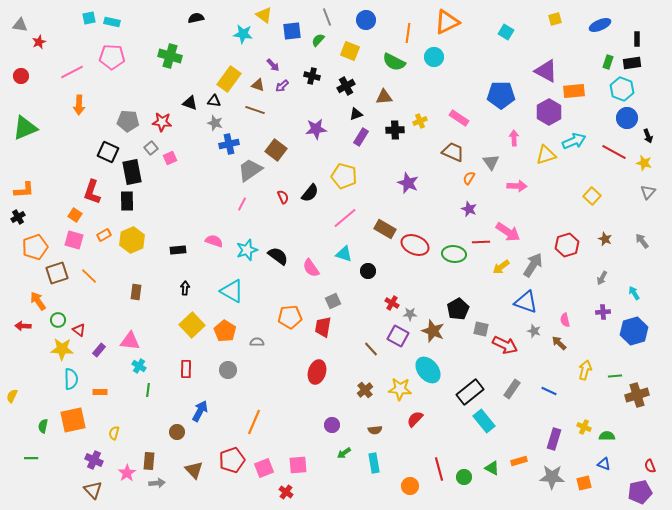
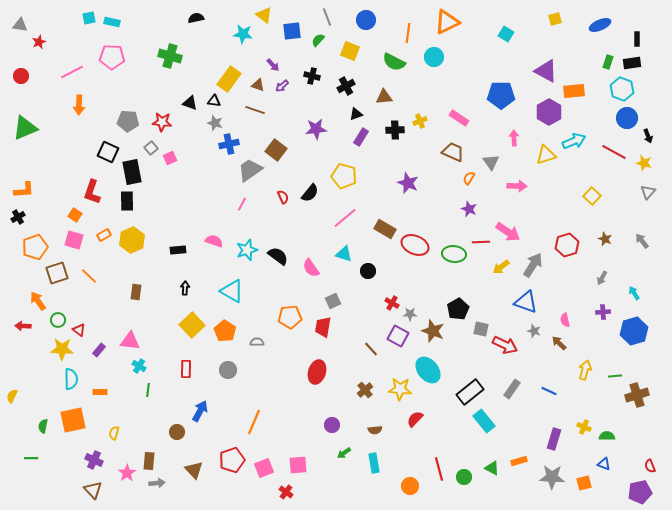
cyan square at (506, 32): moved 2 px down
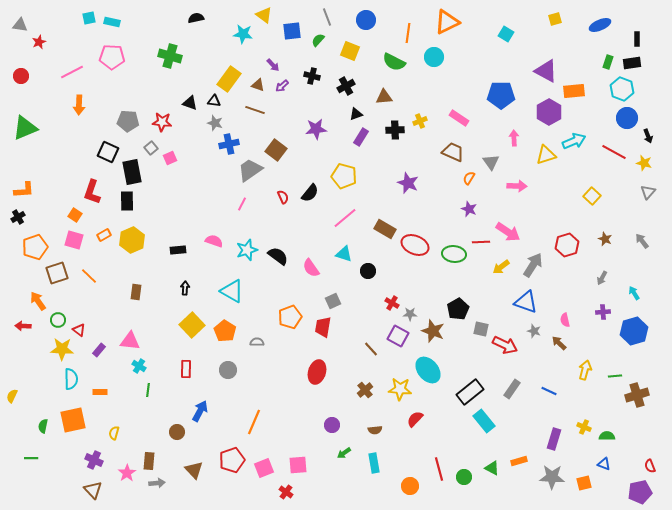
orange pentagon at (290, 317): rotated 15 degrees counterclockwise
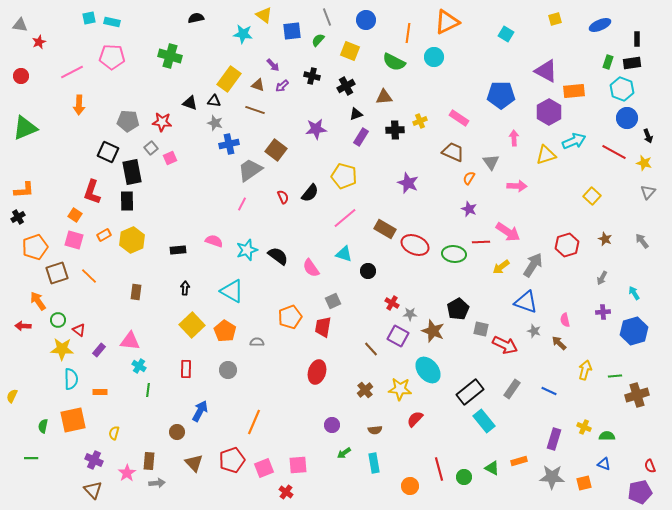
brown triangle at (194, 470): moved 7 px up
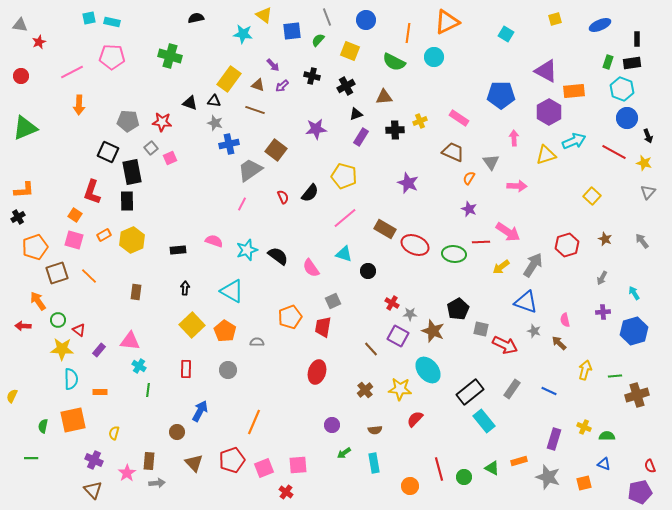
gray star at (552, 477): moved 4 px left; rotated 15 degrees clockwise
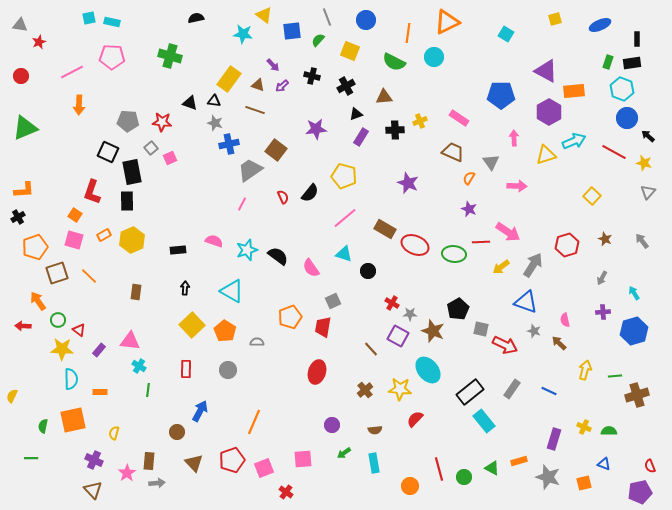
black arrow at (648, 136): rotated 152 degrees clockwise
green semicircle at (607, 436): moved 2 px right, 5 px up
pink square at (298, 465): moved 5 px right, 6 px up
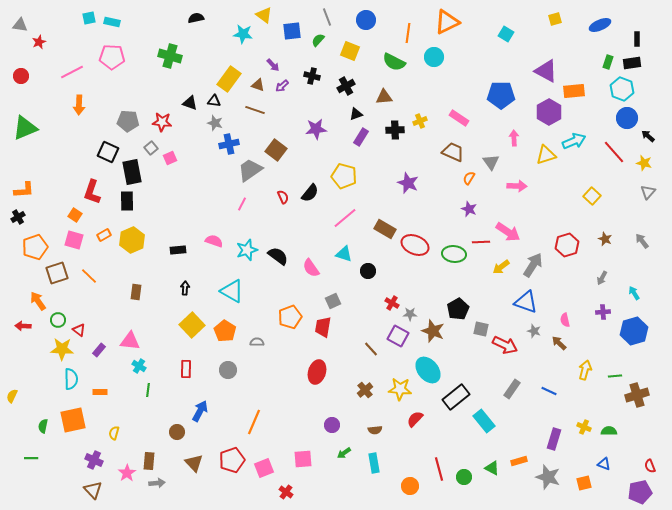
red line at (614, 152): rotated 20 degrees clockwise
black rectangle at (470, 392): moved 14 px left, 5 px down
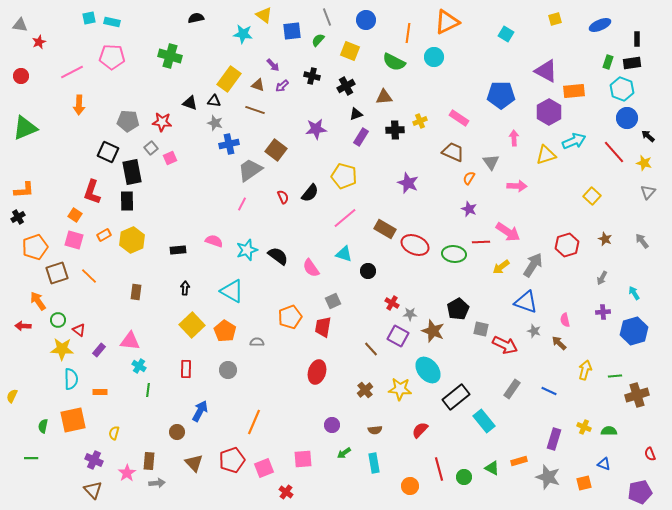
red semicircle at (415, 419): moved 5 px right, 11 px down
red semicircle at (650, 466): moved 12 px up
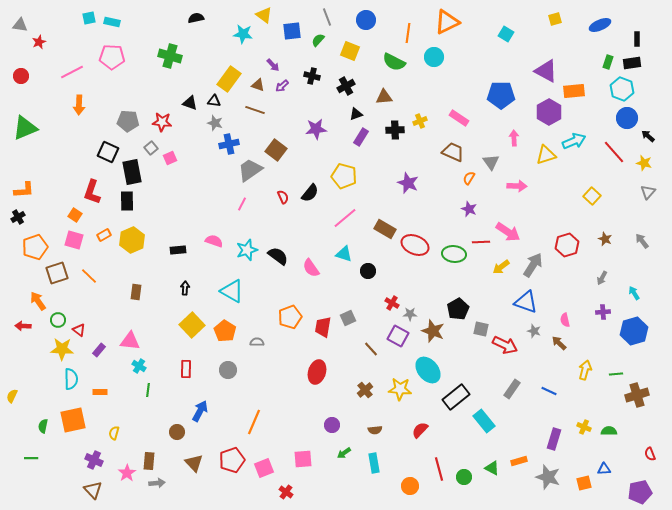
gray square at (333, 301): moved 15 px right, 17 px down
green line at (615, 376): moved 1 px right, 2 px up
blue triangle at (604, 464): moved 5 px down; rotated 24 degrees counterclockwise
